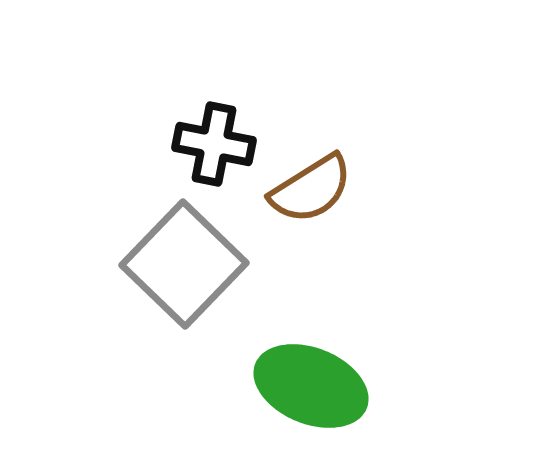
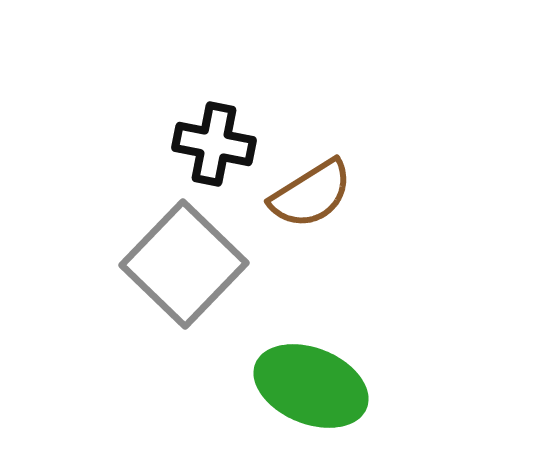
brown semicircle: moved 5 px down
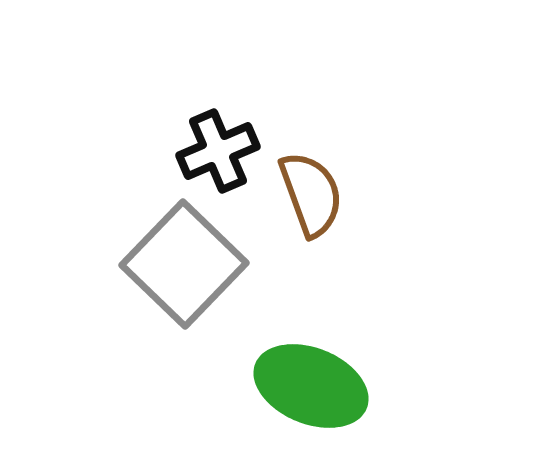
black cross: moved 4 px right, 7 px down; rotated 34 degrees counterclockwise
brown semicircle: rotated 78 degrees counterclockwise
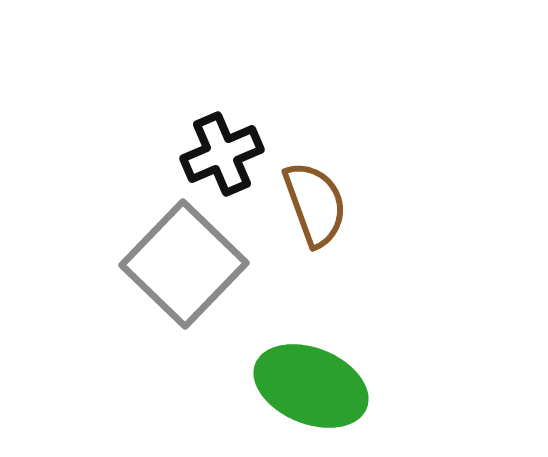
black cross: moved 4 px right, 3 px down
brown semicircle: moved 4 px right, 10 px down
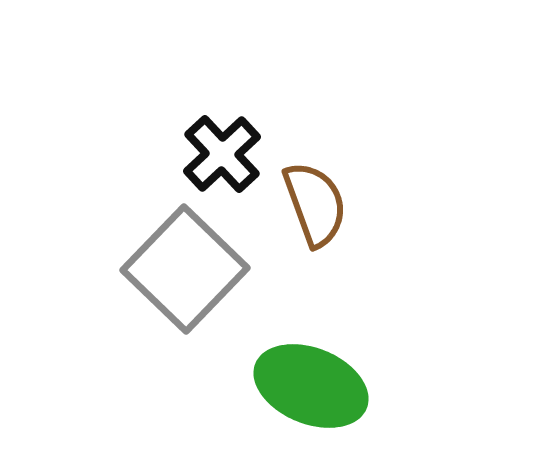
black cross: rotated 20 degrees counterclockwise
gray square: moved 1 px right, 5 px down
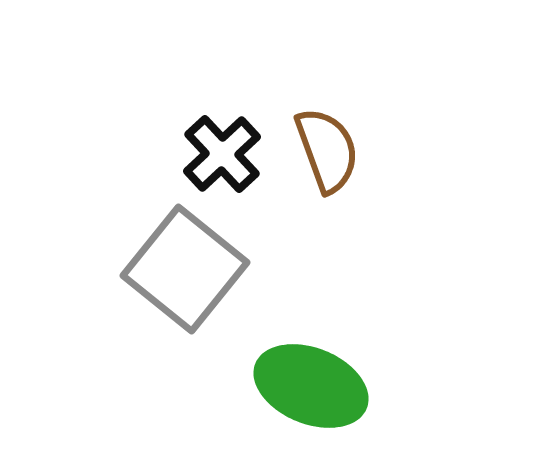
brown semicircle: moved 12 px right, 54 px up
gray square: rotated 5 degrees counterclockwise
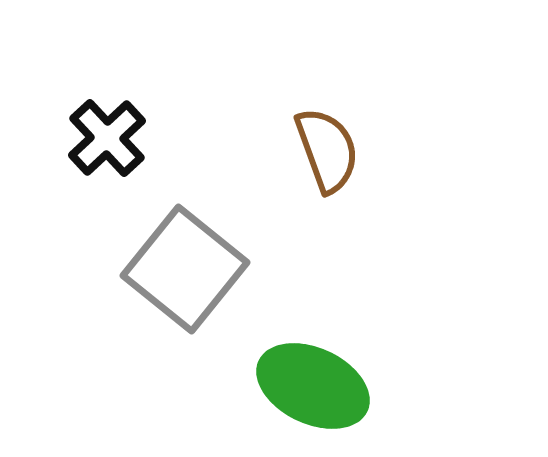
black cross: moved 115 px left, 16 px up
green ellipse: moved 2 px right; rotated 3 degrees clockwise
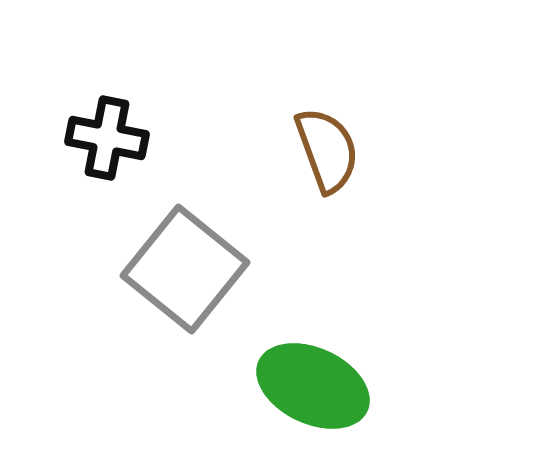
black cross: rotated 36 degrees counterclockwise
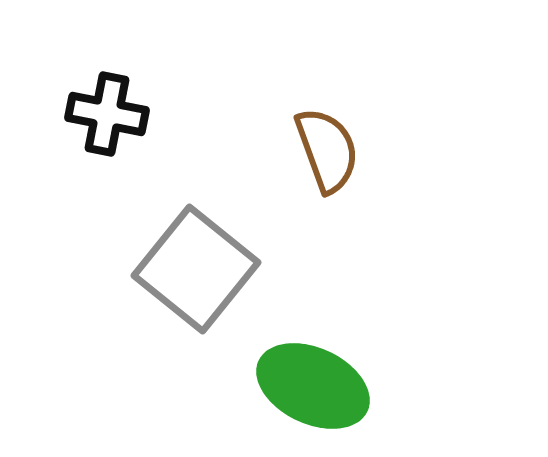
black cross: moved 24 px up
gray square: moved 11 px right
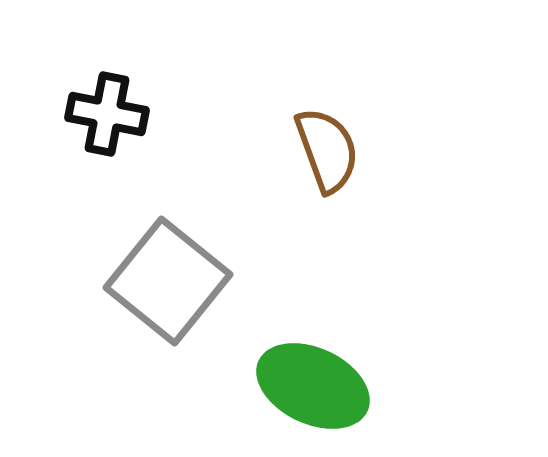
gray square: moved 28 px left, 12 px down
